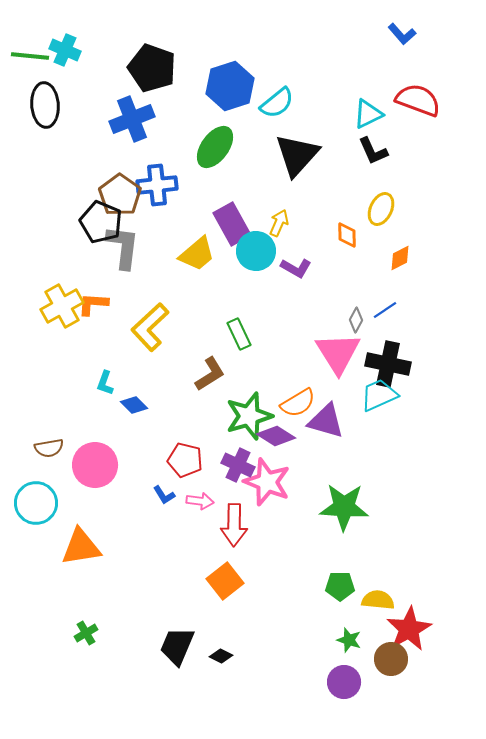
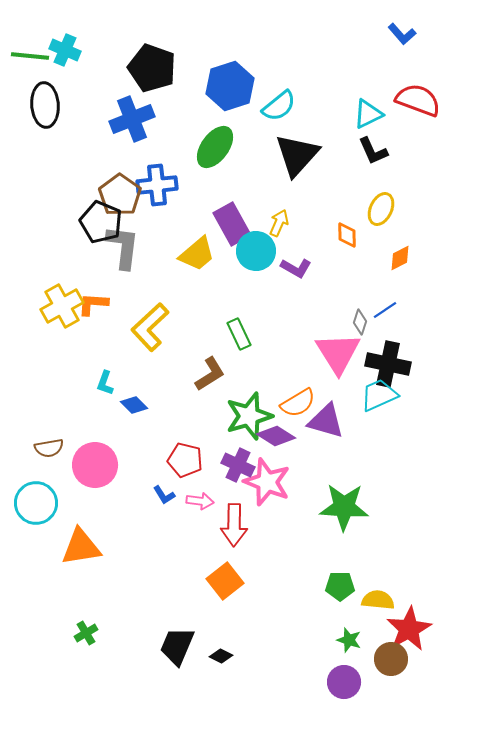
cyan semicircle at (277, 103): moved 2 px right, 3 px down
gray diamond at (356, 320): moved 4 px right, 2 px down; rotated 10 degrees counterclockwise
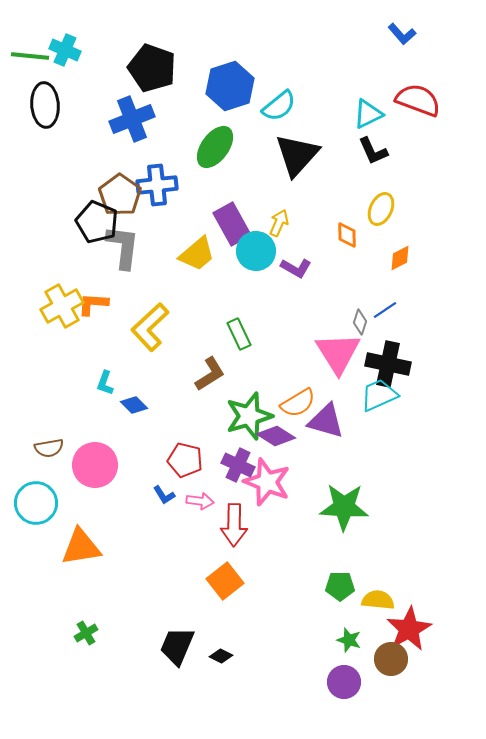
black pentagon at (101, 222): moved 4 px left
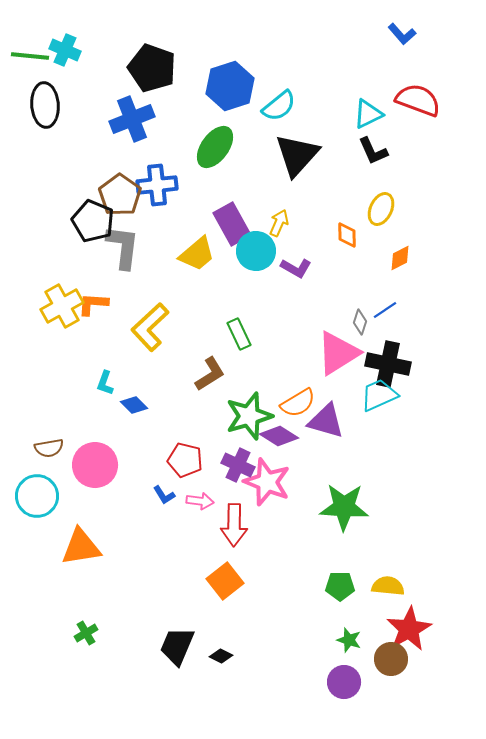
black pentagon at (97, 222): moved 4 px left, 1 px up
pink triangle at (338, 353): rotated 30 degrees clockwise
purple diamond at (276, 436): moved 3 px right
cyan circle at (36, 503): moved 1 px right, 7 px up
yellow semicircle at (378, 600): moved 10 px right, 14 px up
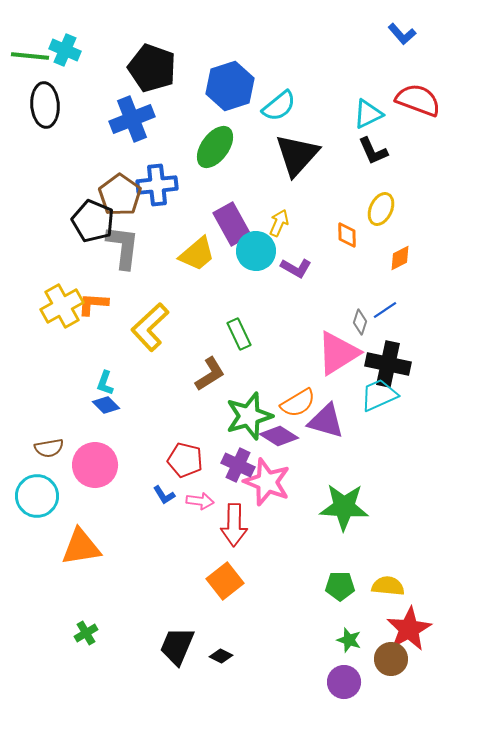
blue diamond at (134, 405): moved 28 px left
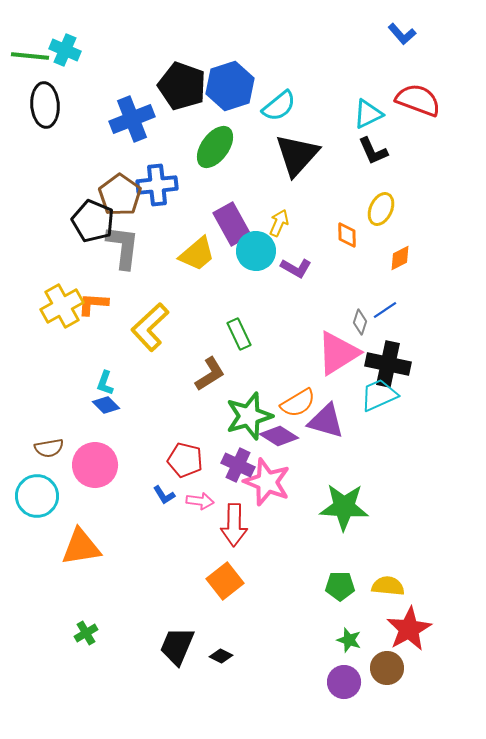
black pentagon at (152, 68): moved 30 px right, 18 px down
brown circle at (391, 659): moved 4 px left, 9 px down
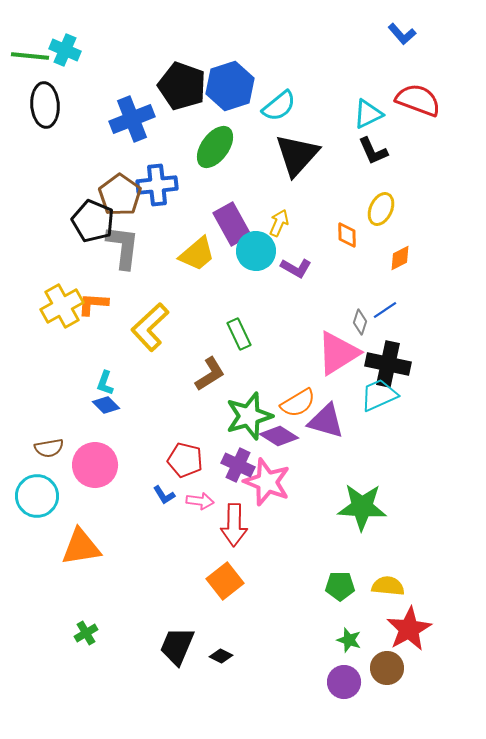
green star at (344, 507): moved 18 px right
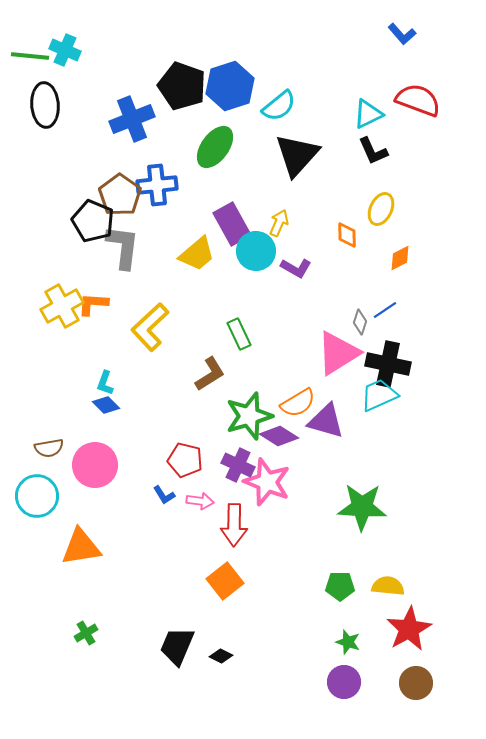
green star at (349, 640): moved 1 px left, 2 px down
brown circle at (387, 668): moved 29 px right, 15 px down
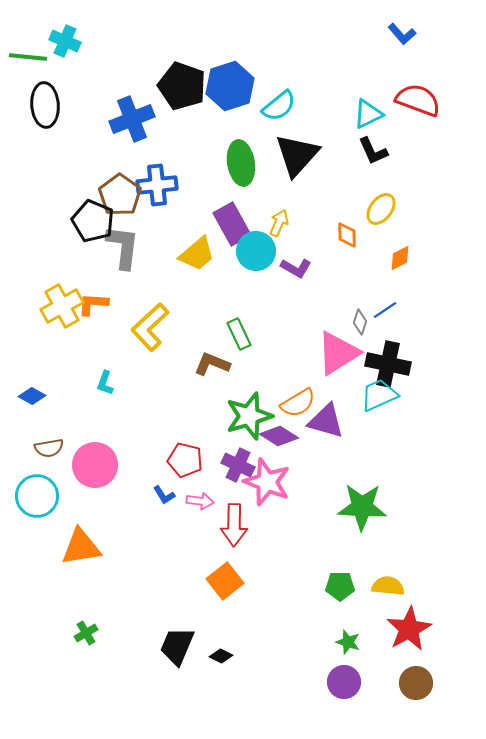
cyan cross at (65, 50): moved 9 px up
green line at (30, 56): moved 2 px left, 1 px down
green ellipse at (215, 147): moved 26 px right, 16 px down; rotated 45 degrees counterclockwise
yellow ellipse at (381, 209): rotated 12 degrees clockwise
brown L-shape at (210, 374): moved 2 px right, 10 px up; rotated 126 degrees counterclockwise
blue diamond at (106, 405): moved 74 px left, 9 px up; rotated 16 degrees counterclockwise
